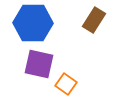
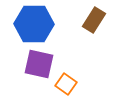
blue hexagon: moved 1 px right, 1 px down
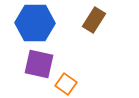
blue hexagon: moved 1 px right, 1 px up
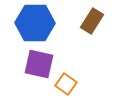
brown rectangle: moved 2 px left, 1 px down
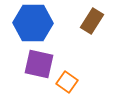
blue hexagon: moved 2 px left
orange square: moved 1 px right, 2 px up
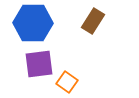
brown rectangle: moved 1 px right
purple square: rotated 20 degrees counterclockwise
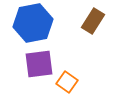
blue hexagon: rotated 12 degrees counterclockwise
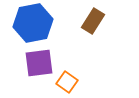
purple square: moved 1 px up
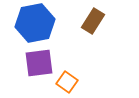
blue hexagon: moved 2 px right
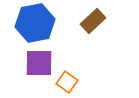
brown rectangle: rotated 15 degrees clockwise
purple square: rotated 8 degrees clockwise
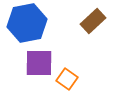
blue hexagon: moved 8 px left
orange square: moved 3 px up
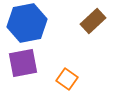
purple square: moved 16 px left; rotated 12 degrees counterclockwise
